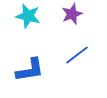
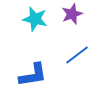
cyan star: moved 7 px right, 3 px down
blue L-shape: moved 3 px right, 5 px down
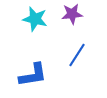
purple star: rotated 15 degrees clockwise
blue line: rotated 20 degrees counterclockwise
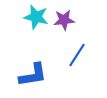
purple star: moved 8 px left, 6 px down
cyan star: moved 1 px right, 2 px up
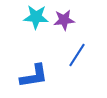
cyan star: rotated 10 degrees counterclockwise
blue L-shape: moved 1 px right, 1 px down
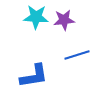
blue line: rotated 40 degrees clockwise
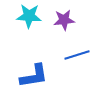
cyan star: moved 7 px left, 1 px up
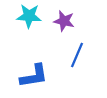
purple star: moved 1 px down; rotated 20 degrees clockwise
blue line: rotated 50 degrees counterclockwise
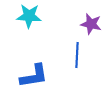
purple star: moved 27 px right, 3 px down
blue line: rotated 20 degrees counterclockwise
